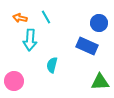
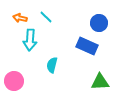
cyan line: rotated 16 degrees counterclockwise
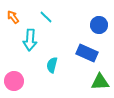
orange arrow: moved 7 px left, 1 px up; rotated 40 degrees clockwise
blue circle: moved 2 px down
blue rectangle: moved 7 px down
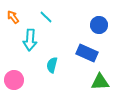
pink circle: moved 1 px up
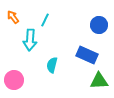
cyan line: moved 1 px left, 3 px down; rotated 72 degrees clockwise
blue rectangle: moved 2 px down
green triangle: moved 1 px left, 1 px up
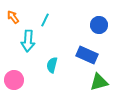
cyan arrow: moved 2 px left, 1 px down
green triangle: moved 1 px down; rotated 12 degrees counterclockwise
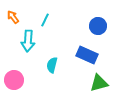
blue circle: moved 1 px left, 1 px down
green triangle: moved 1 px down
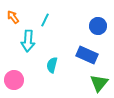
green triangle: rotated 36 degrees counterclockwise
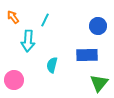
blue rectangle: rotated 25 degrees counterclockwise
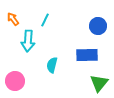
orange arrow: moved 2 px down
pink circle: moved 1 px right, 1 px down
